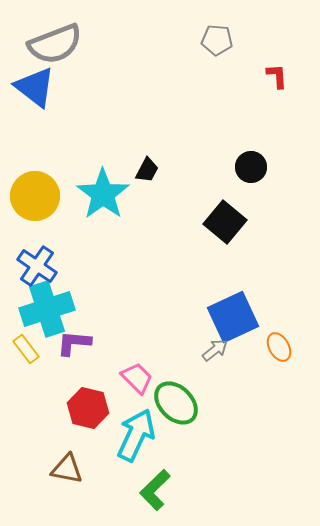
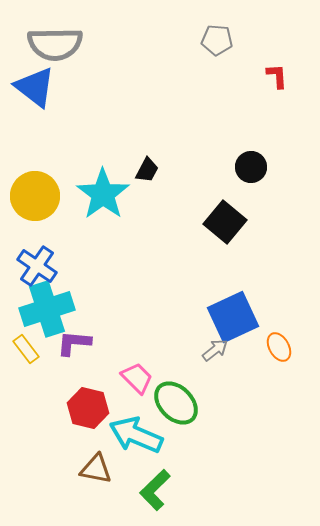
gray semicircle: rotated 20 degrees clockwise
cyan arrow: rotated 92 degrees counterclockwise
brown triangle: moved 29 px right
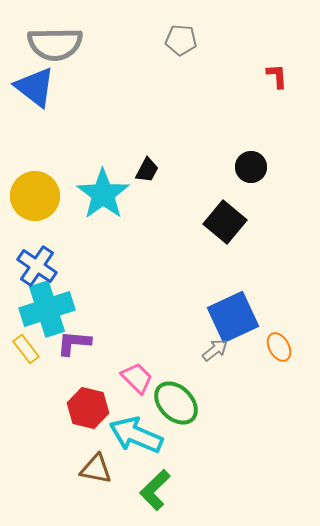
gray pentagon: moved 36 px left
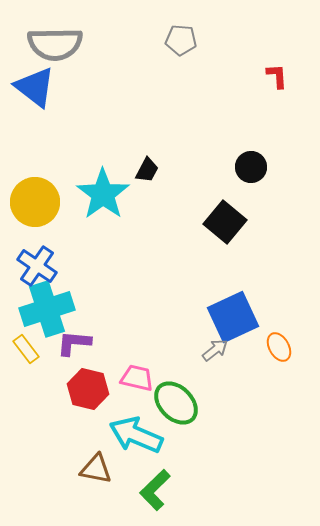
yellow circle: moved 6 px down
pink trapezoid: rotated 32 degrees counterclockwise
red hexagon: moved 19 px up
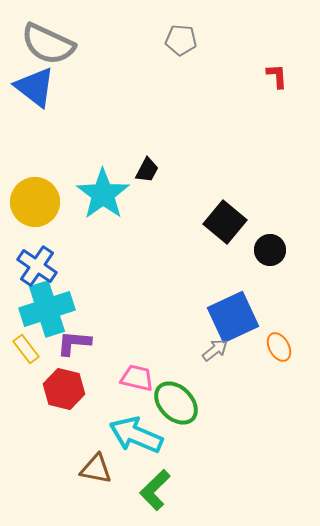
gray semicircle: moved 7 px left; rotated 26 degrees clockwise
black circle: moved 19 px right, 83 px down
red hexagon: moved 24 px left
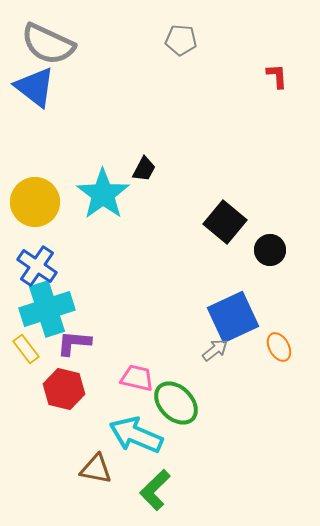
black trapezoid: moved 3 px left, 1 px up
